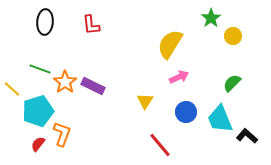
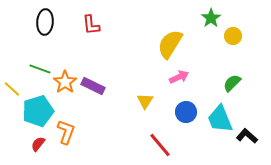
orange L-shape: moved 4 px right, 2 px up
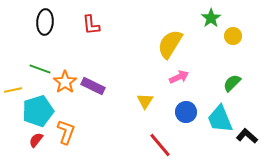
yellow line: moved 1 px right, 1 px down; rotated 54 degrees counterclockwise
red semicircle: moved 2 px left, 4 px up
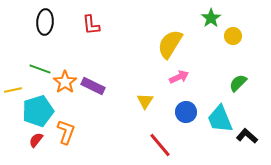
green semicircle: moved 6 px right
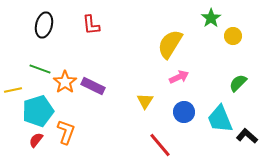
black ellipse: moved 1 px left, 3 px down; rotated 10 degrees clockwise
blue circle: moved 2 px left
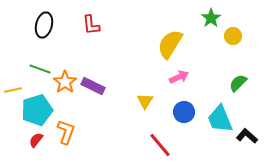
cyan pentagon: moved 1 px left, 1 px up
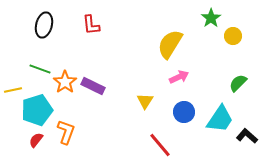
cyan trapezoid: rotated 124 degrees counterclockwise
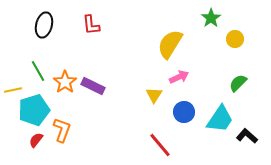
yellow circle: moved 2 px right, 3 px down
green line: moved 2 px left, 2 px down; rotated 40 degrees clockwise
yellow triangle: moved 9 px right, 6 px up
cyan pentagon: moved 3 px left
orange L-shape: moved 4 px left, 2 px up
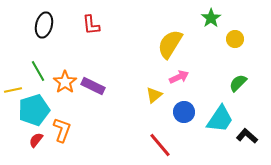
yellow triangle: rotated 18 degrees clockwise
